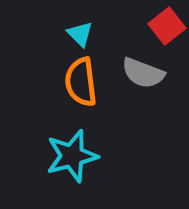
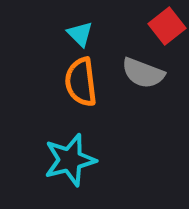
cyan star: moved 2 px left, 4 px down
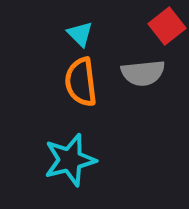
gray semicircle: rotated 27 degrees counterclockwise
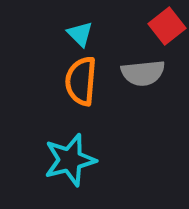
orange semicircle: moved 1 px up; rotated 12 degrees clockwise
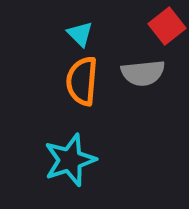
orange semicircle: moved 1 px right
cyan star: rotated 4 degrees counterclockwise
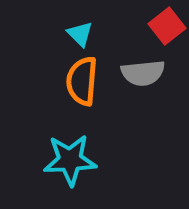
cyan star: rotated 16 degrees clockwise
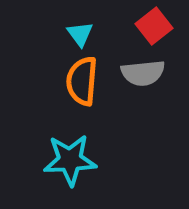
red square: moved 13 px left
cyan triangle: rotated 8 degrees clockwise
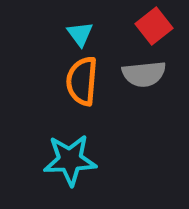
gray semicircle: moved 1 px right, 1 px down
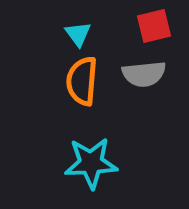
red square: rotated 24 degrees clockwise
cyan triangle: moved 2 px left
cyan star: moved 21 px right, 3 px down
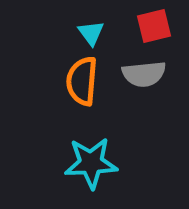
cyan triangle: moved 13 px right, 1 px up
